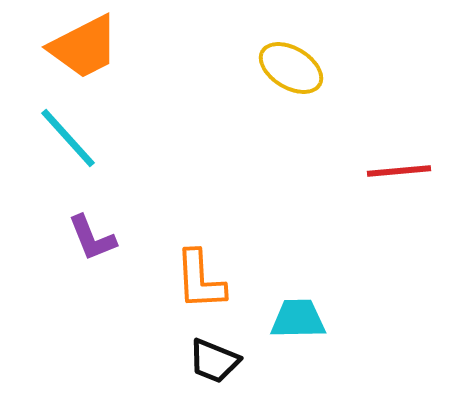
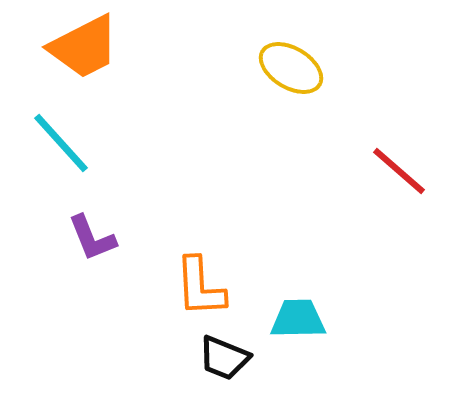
cyan line: moved 7 px left, 5 px down
red line: rotated 46 degrees clockwise
orange L-shape: moved 7 px down
black trapezoid: moved 10 px right, 3 px up
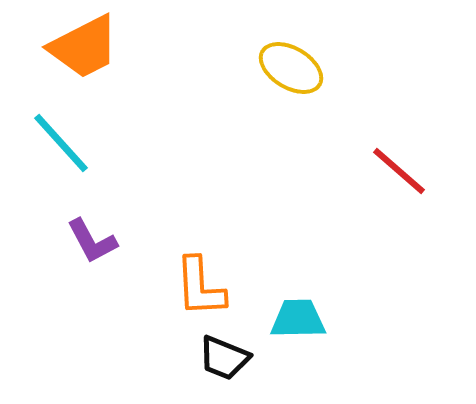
purple L-shape: moved 3 px down; rotated 6 degrees counterclockwise
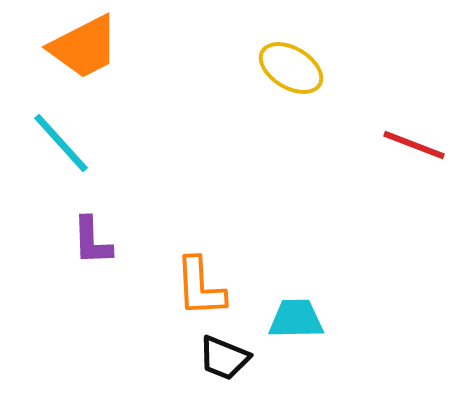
red line: moved 15 px right, 26 px up; rotated 20 degrees counterclockwise
purple L-shape: rotated 26 degrees clockwise
cyan trapezoid: moved 2 px left
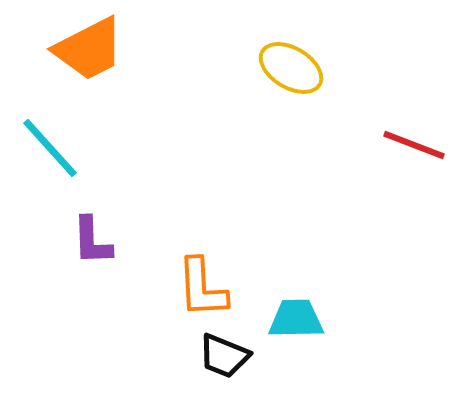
orange trapezoid: moved 5 px right, 2 px down
cyan line: moved 11 px left, 5 px down
orange L-shape: moved 2 px right, 1 px down
black trapezoid: moved 2 px up
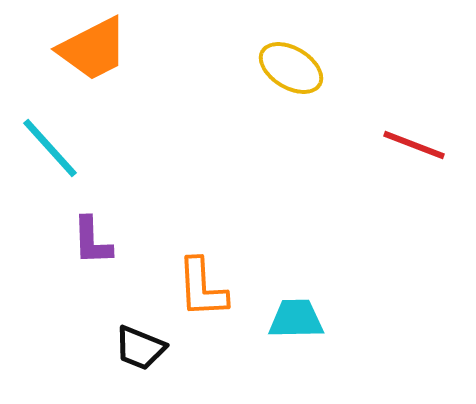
orange trapezoid: moved 4 px right
black trapezoid: moved 84 px left, 8 px up
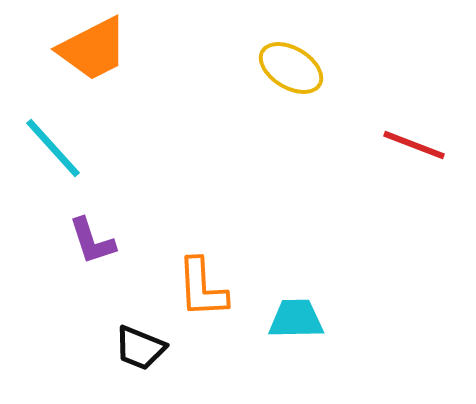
cyan line: moved 3 px right
purple L-shape: rotated 16 degrees counterclockwise
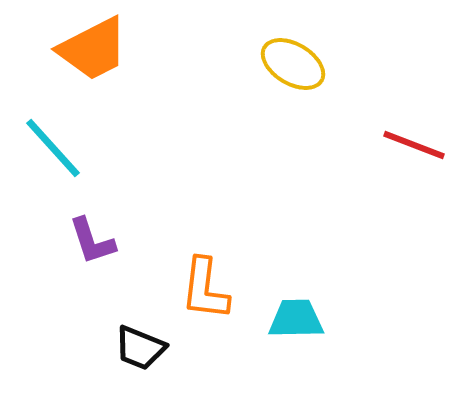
yellow ellipse: moved 2 px right, 4 px up
orange L-shape: moved 3 px right, 1 px down; rotated 10 degrees clockwise
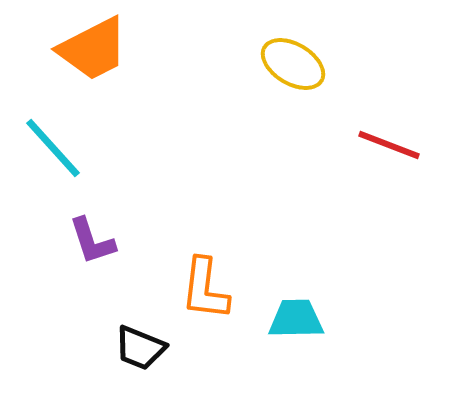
red line: moved 25 px left
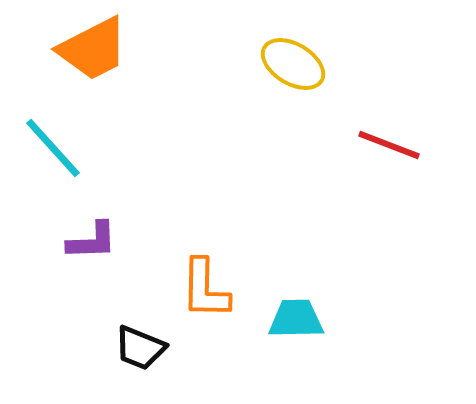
purple L-shape: rotated 74 degrees counterclockwise
orange L-shape: rotated 6 degrees counterclockwise
